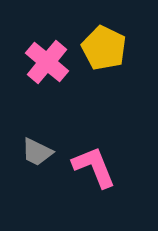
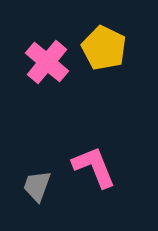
gray trapezoid: moved 34 px down; rotated 84 degrees clockwise
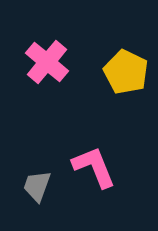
yellow pentagon: moved 22 px right, 24 px down
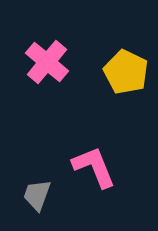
gray trapezoid: moved 9 px down
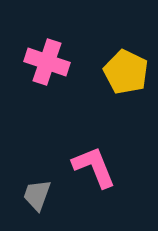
pink cross: rotated 21 degrees counterclockwise
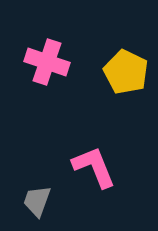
gray trapezoid: moved 6 px down
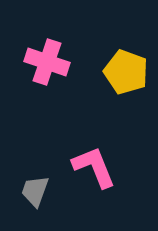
yellow pentagon: rotated 6 degrees counterclockwise
gray trapezoid: moved 2 px left, 10 px up
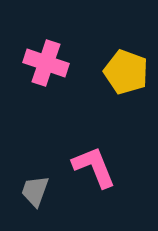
pink cross: moved 1 px left, 1 px down
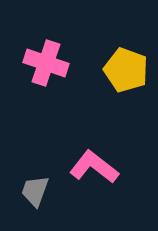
yellow pentagon: moved 2 px up
pink L-shape: rotated 30 degrees counterclockwise
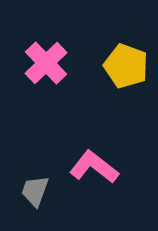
pink cross: rotated 27 degrees clockwise
yellow pentagon: moved 4 px up
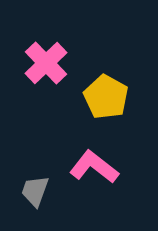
yellow pentagon: moved 20 px left, 31 px down; rotated 9 degrees clockwise
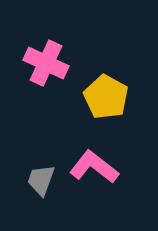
pink cross: rotated 21 degrees counterclockwise
gray trapezoid: moved 6 px right, 11 px up
